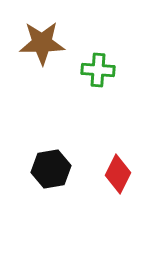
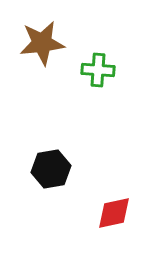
brown star: rotated 6 degrees counterclockwise
red diamond: moved 4 px left, 39 px down; rotated 51 degrees clockwise
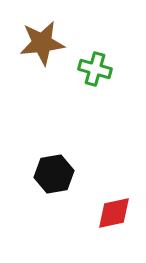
green cross: moved 3 px left, 1 px up; rotated 12 degrees clockwise
black hexagon: moved 3 px right, 5 px down
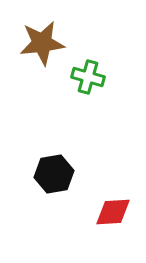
green cross: moved 7 px left, 8 px down
red diamond: moved 1 px left, 1 px up; rotated 9 degrees clockwise
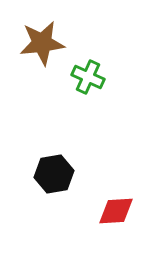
green cross: rotated 8 degrees clockwise
red diamond: moved 3 px right, 1 px up
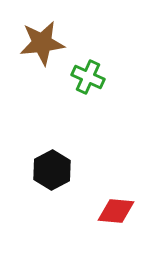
black hexagon: moved 2 px left, 4 px up; rotated 18 degrees counterclockwise
red diamond: rotated 9 degrees clockwise
